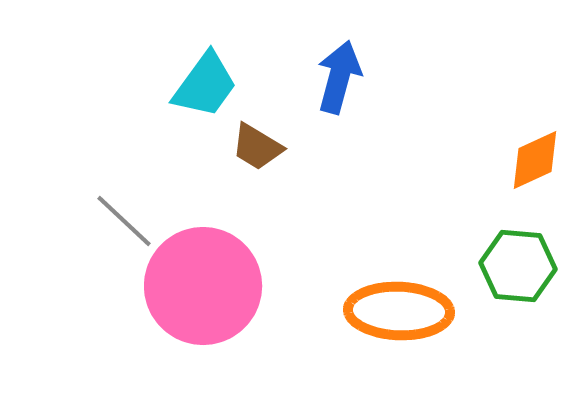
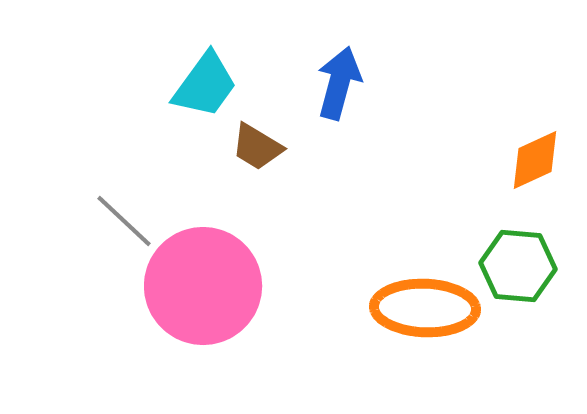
blue arrow: moved 6 px down
orange ellipse: moved 26 px right, 3 px up
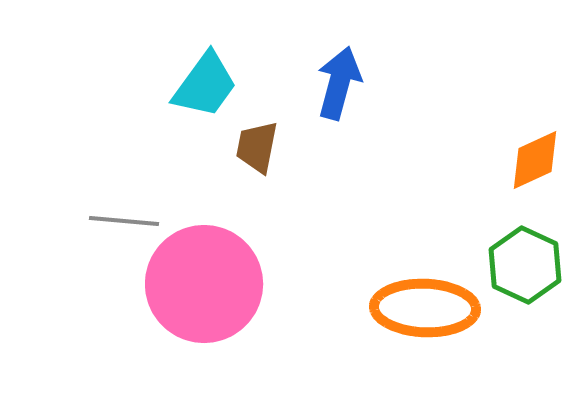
brown trapezoid: rotated 70 degrees clockwise
gray line: rotated 38 degrees counterclockwise
green hexagon: moved 7 px right, 1 px up; rotated 20 degrees clockwise
pink circle: moved 1 px right, 2 px up
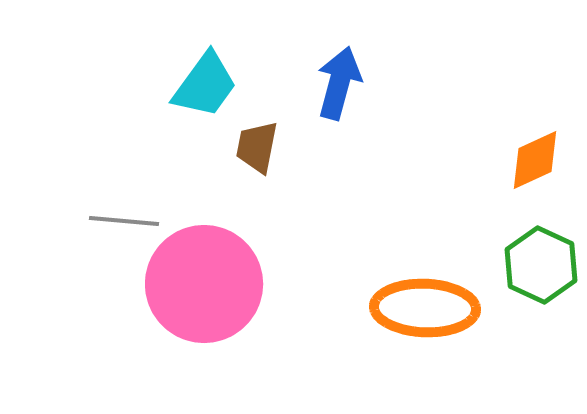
green hexagon: moved 16 px right
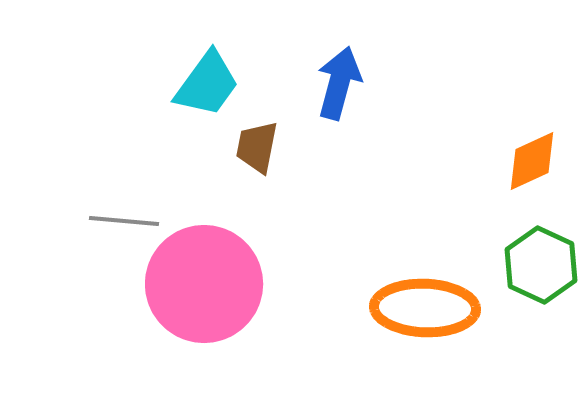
cyan trapezoid: moved 2 px right, 1 px up
orange diamond: moved 3 px left, 1 px down
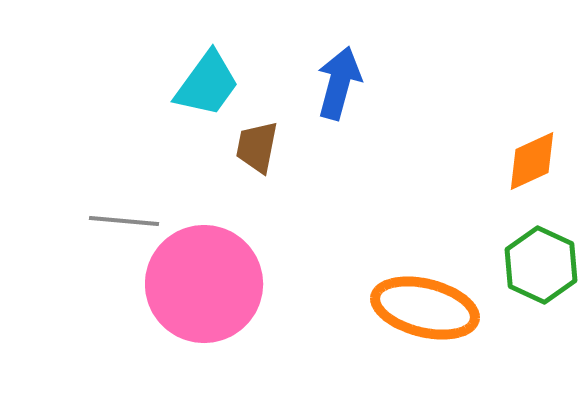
orange ellipse: rotated 12 degrees clockwise
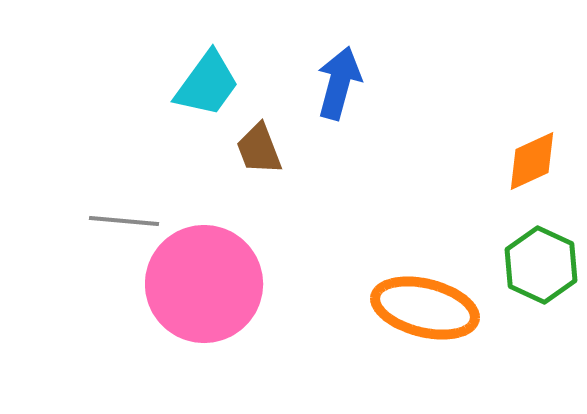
brown trapezoid: moved 2 px right, 2 px down; rotated 32 degrees counterclockwise
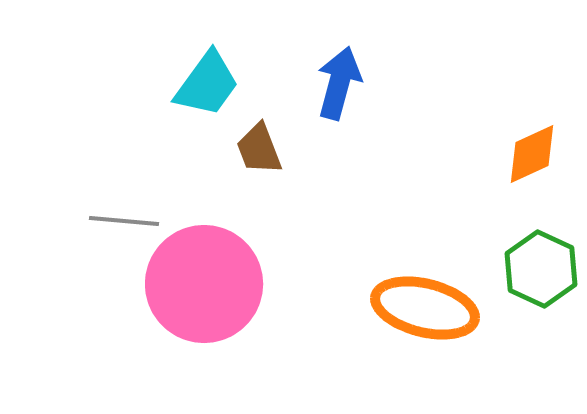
orange diamond: moved 7 px up
green hexagon: moved 4 px down
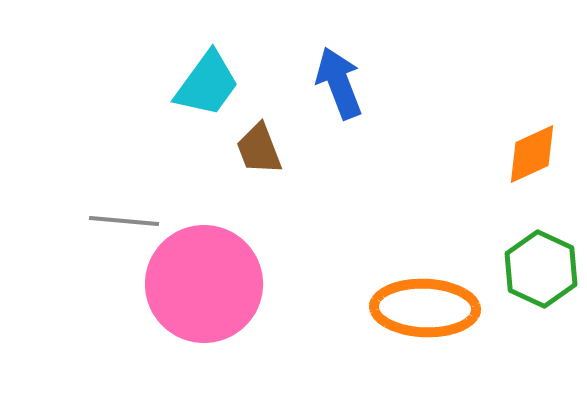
blue arrow: rotated 36 degrees counterclockwise
orange ellipse: rotated 12 degrees counterclockwise
